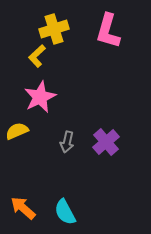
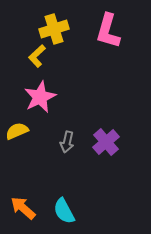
cyan semicircle: moved 1 px left, 1 px up
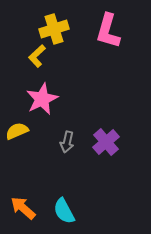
pink star: moved 2 px right, 2 px down
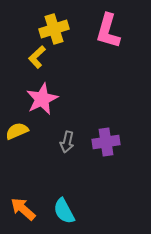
yellow L-shape: moved 1 px down
purple cross: rotated 32 degrees clockwise
orange arrow: moved 1 px down
